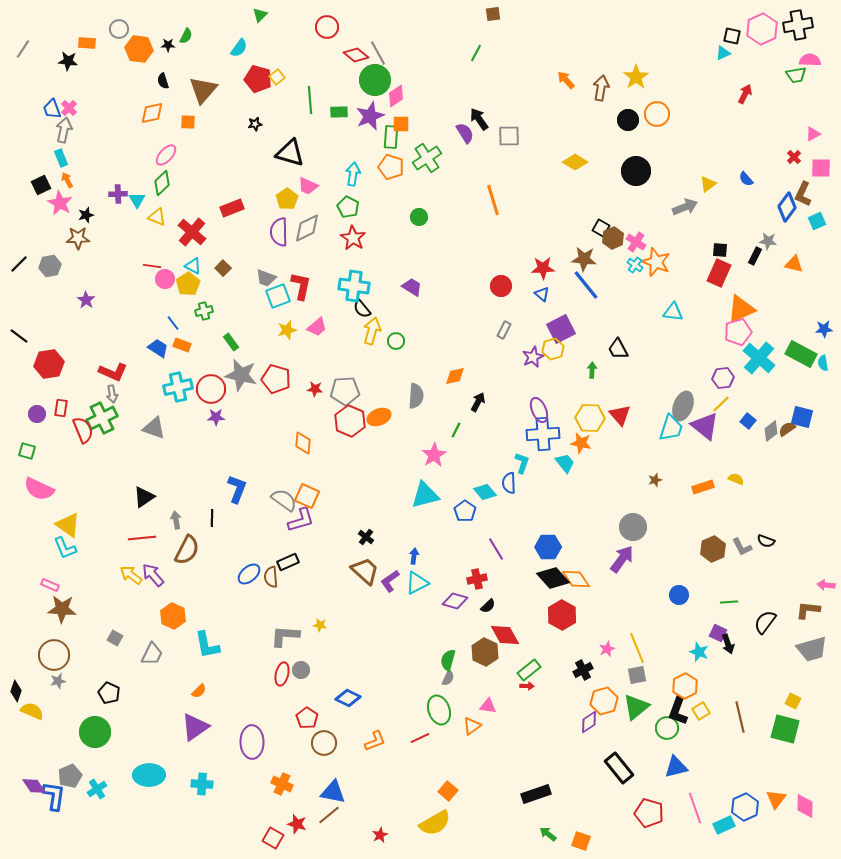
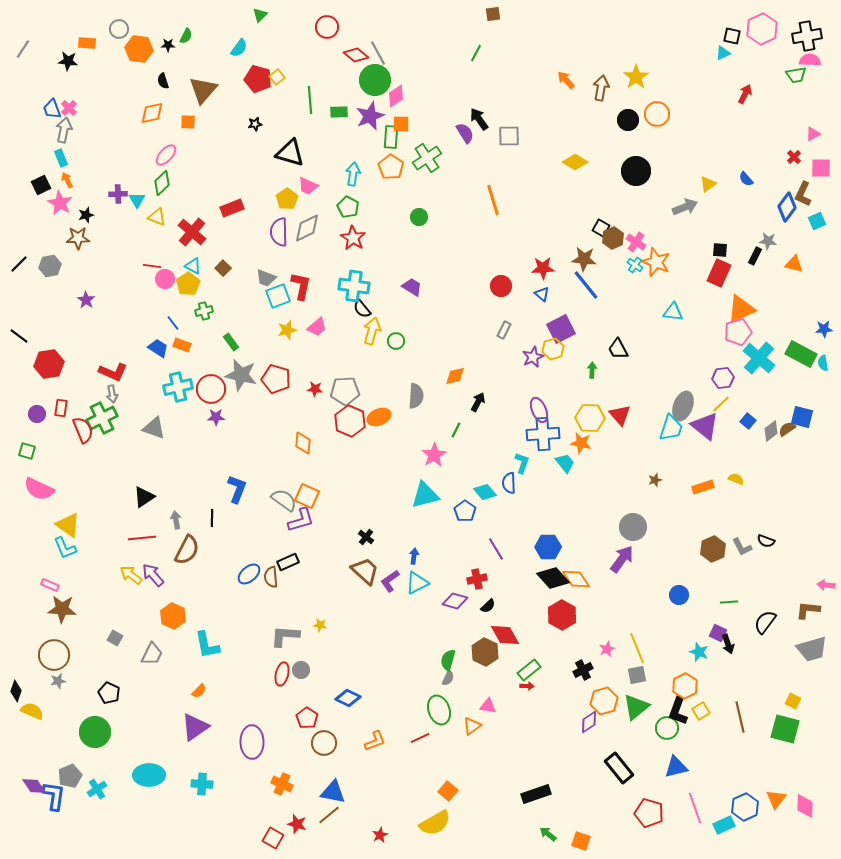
black cross at (798, 25): moved 9 px right, 11 px down
orange pentagon at (391, 167): rotated 15 degrees clockwise
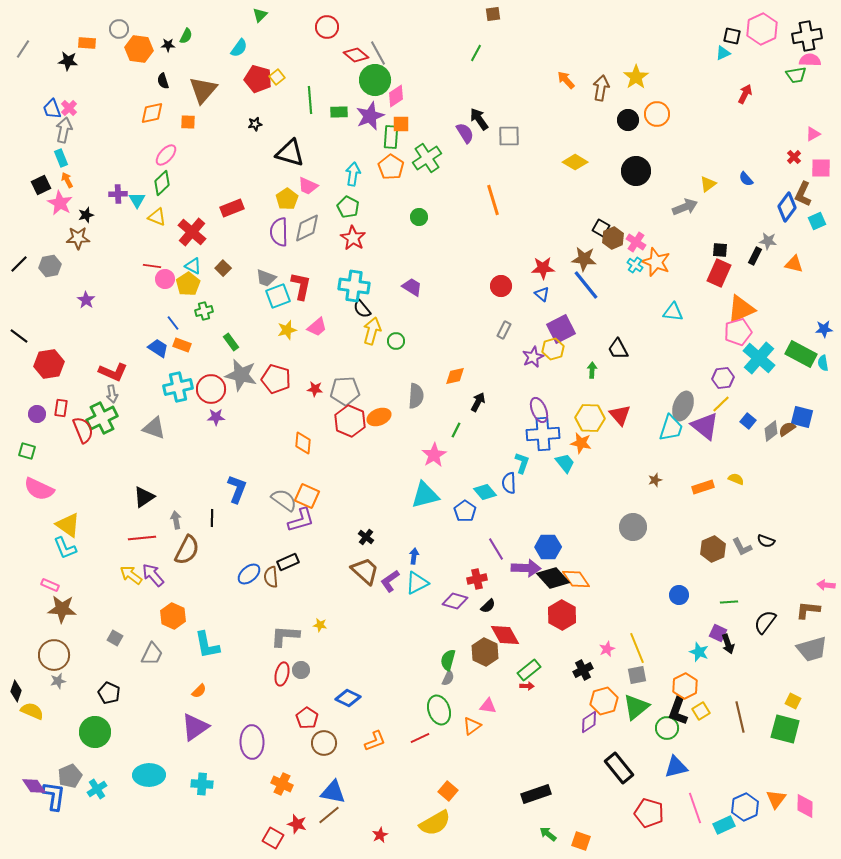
purple arrow at (622, 559): moved 96 px left, 9 px down; rotated 56 degrees clockwise
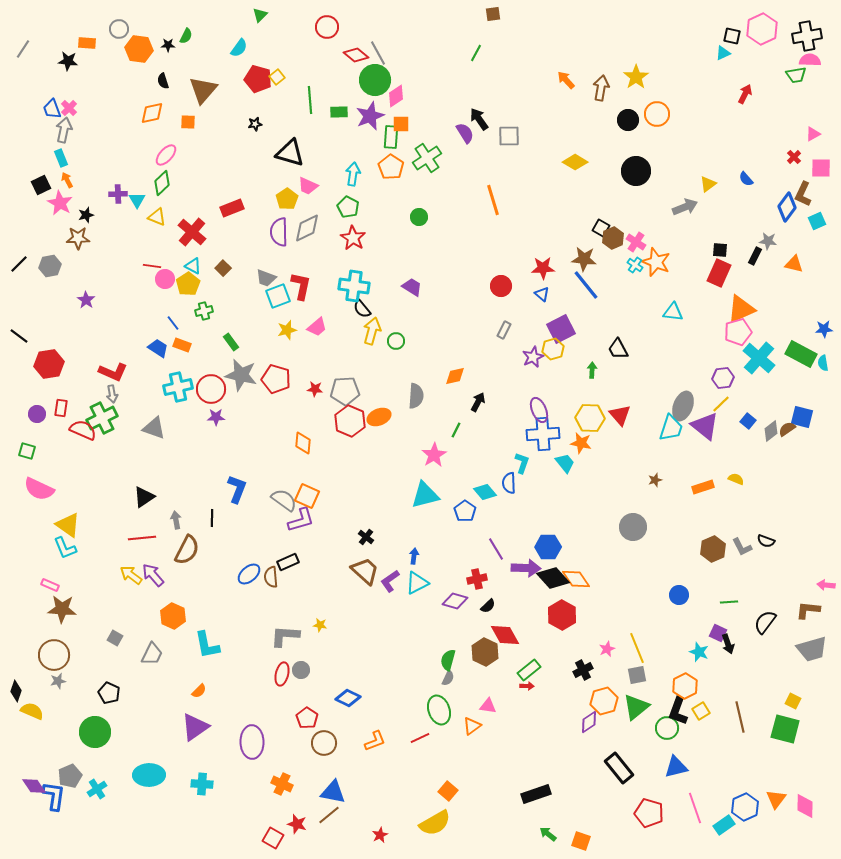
red semicircle at (83, 430): rotated 44 degrees counterclockwise
cyan rectangle at (724, 825): rotated 10 degrees counterclockwise
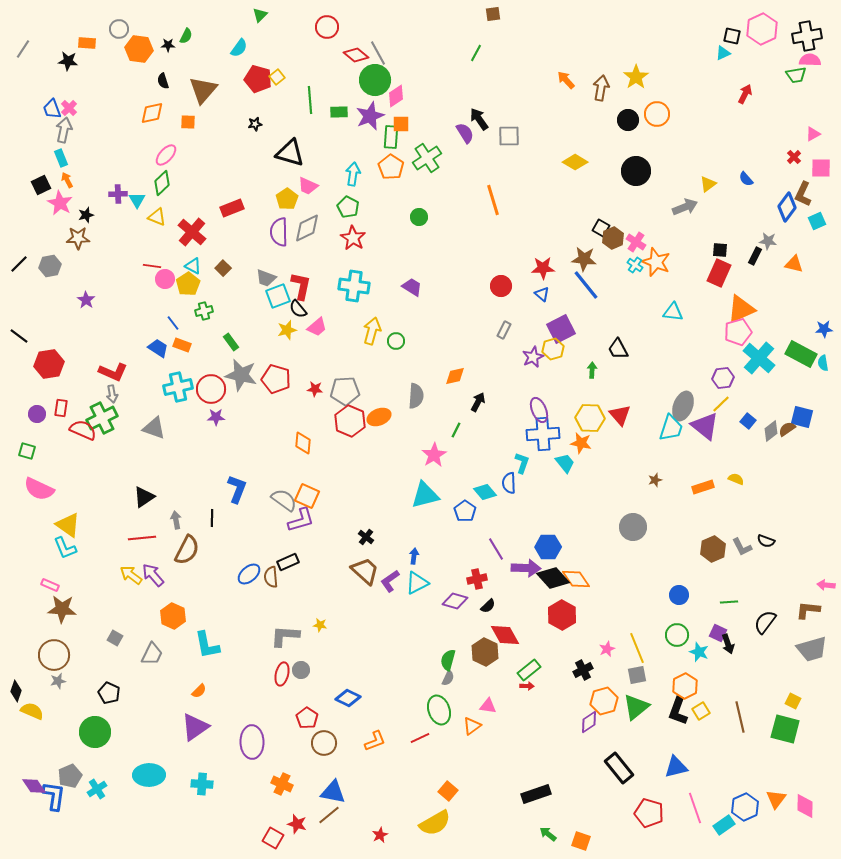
black semicircle at (362, 309): moved 64 px left
green circle at (667, 728): moved 10 px right, 93 px up
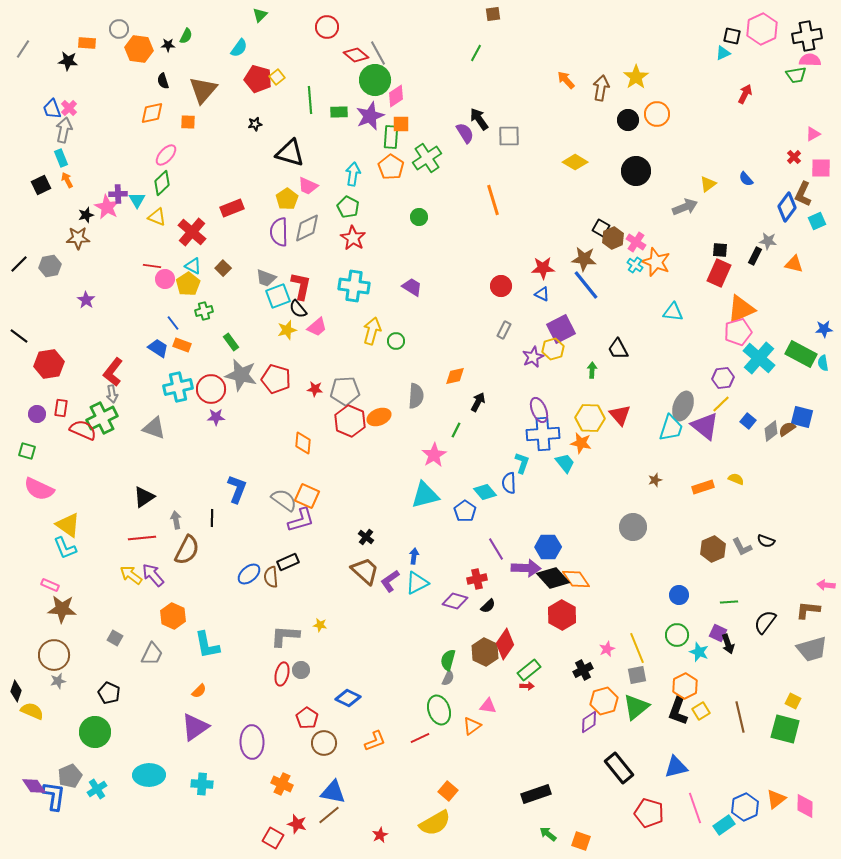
pink star at (60, 203): moved 47 px right, 4 px down
blue triangle at (542, 294): rotated 14 degrees counterclockwise
red L-shape at (113, 372): rotated 104 degrees clockwise
red diamond at (505, 635): moved 9 px down; rotated 64 degrees clockwise
orange triangle at (776, 799): rotated 15 degrees clockwise
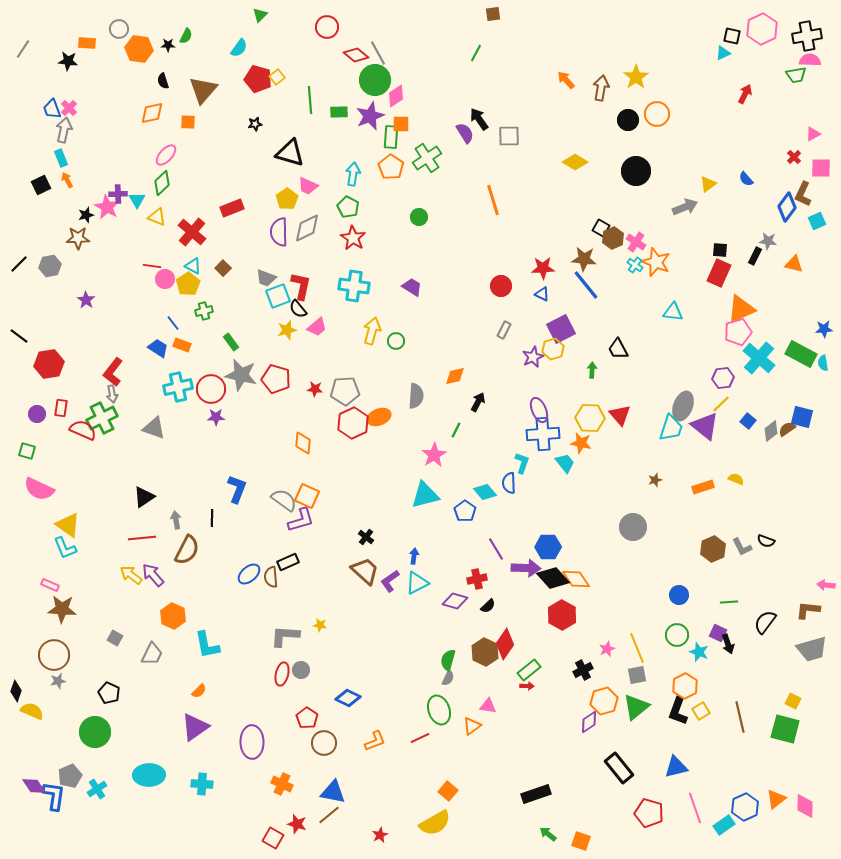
red hexagon at (350, 421): moved 3 px right, 2 px down; rotated 12 degrees clockwise
